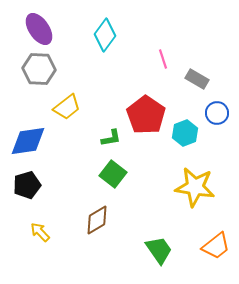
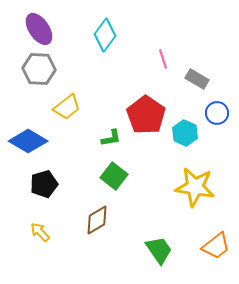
cyan hexagon: rotated 15 degrees counterclockwise
blue diamond: rotated 39 degrees clockwise
green square: moved 1 px right, 2 px down
black pentagon: moved 17 px right, 1 px up
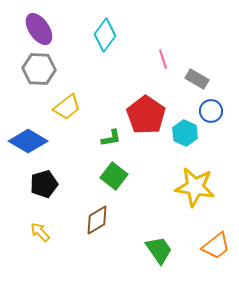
blue circle: moved 6 px left, 2 px up
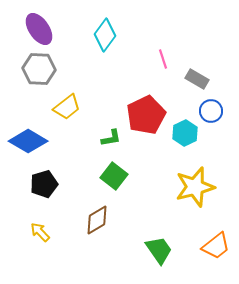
red pentagon: rotated 12 degrees clockwise
cyan hexagon: rotated 10 degrees clockwise
yellow star: rotated 24 degrees counterclockwise
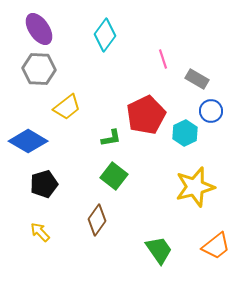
brown diamond: rotated 24 degrees counterclockwise
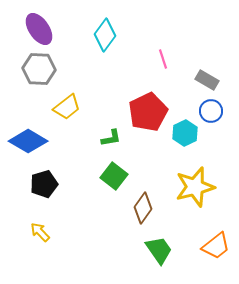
gray rectangle: moved 10 px right, 1 px down
red pentagon: moved 2 px right, 3 px up
brown diamond: moved 46 px right, 12 px up
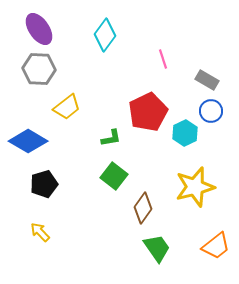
green trapezoid: moved 2 px left, 2 px up
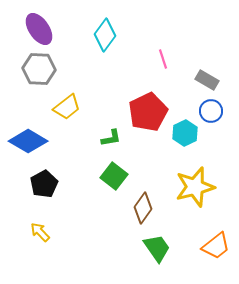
black pentagon: rotated 12 degrees counterclockwise
